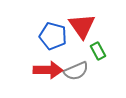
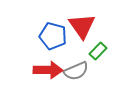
green rectangle: rotated 72 degrees clockwise
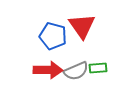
green rectangle: moved 17 px down; rotated 42 degrees clockwise
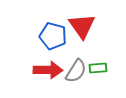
gray semicircle: rotated 35 degrees counterclockwise
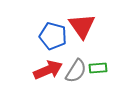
red arrow: rotated 24 degrees counterclockwise
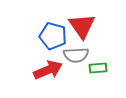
gray semicircle: moved 16 px up; rotated 55 degrees clockwise
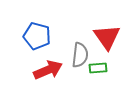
red triangle: moved 25 px right, 11 px down
blue pentagon: moved 16 px left
gray semicircle: moved 4 px right; rotated 80 degrees counterclockwise
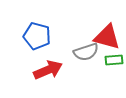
red triangle: rotated 40 degrees counterclockwise
gray semicircle: moved 6 px right, 3 px up; rotated 65 degrees clockwise
green rectangle: moved 16 px right, 8 px up
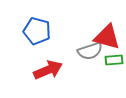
blue pentagon: moved 5 px up
gray semicircle: moved 4 px right, 1 px up
